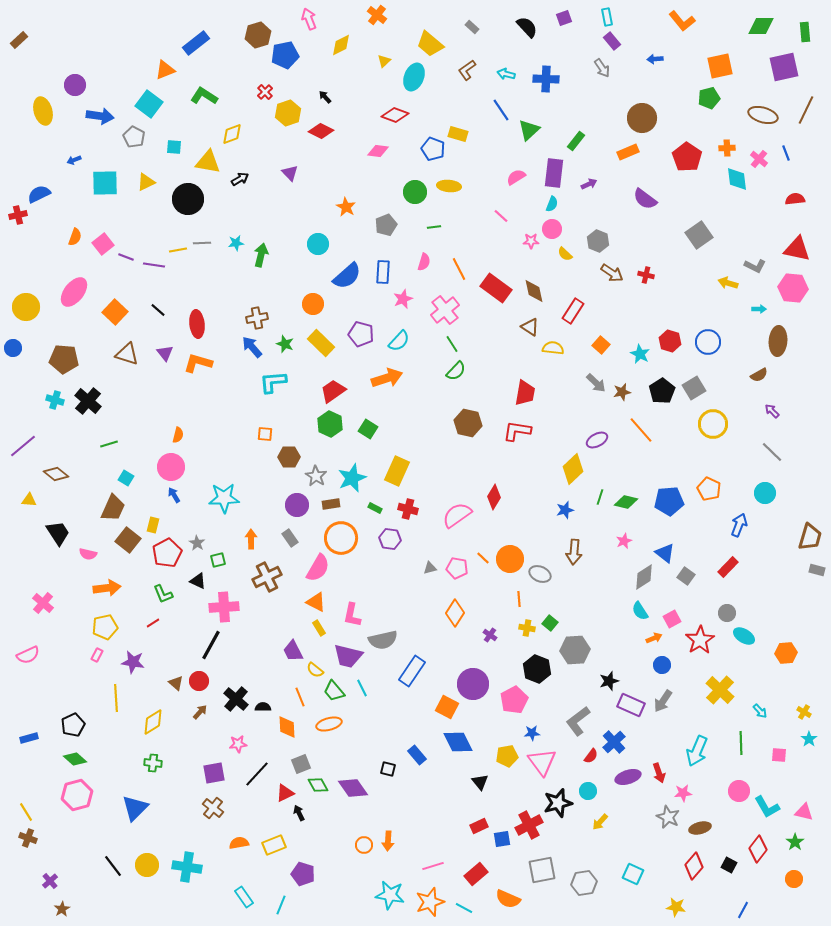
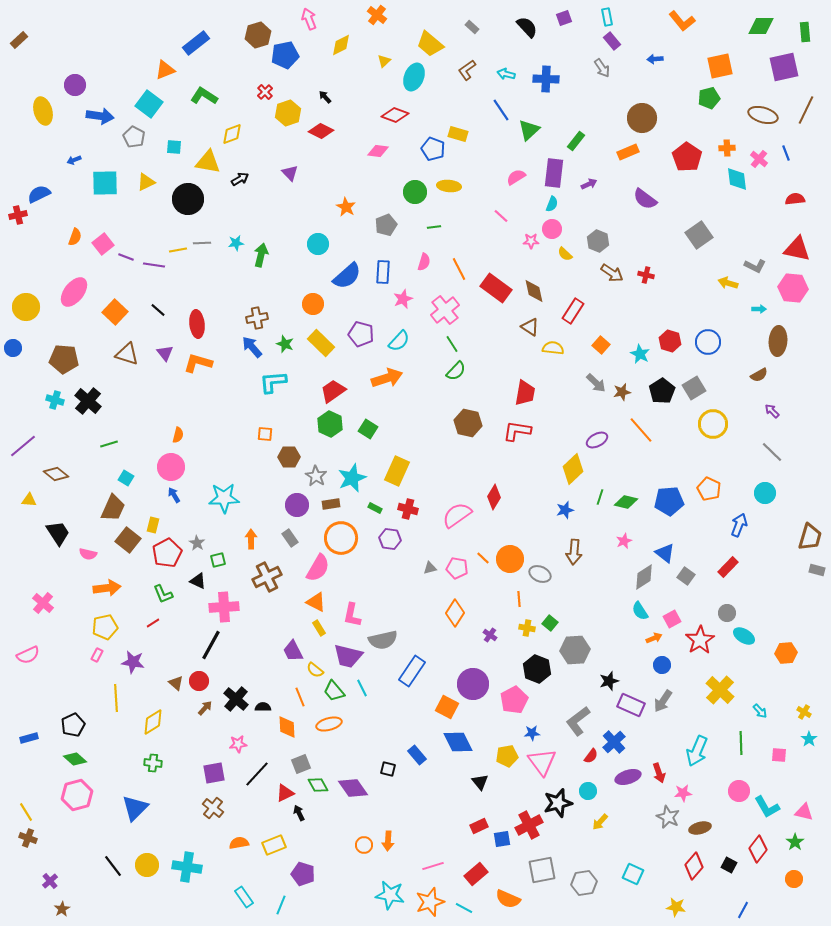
brown arrow at (200, 712): moved 5 px right, 4 px up
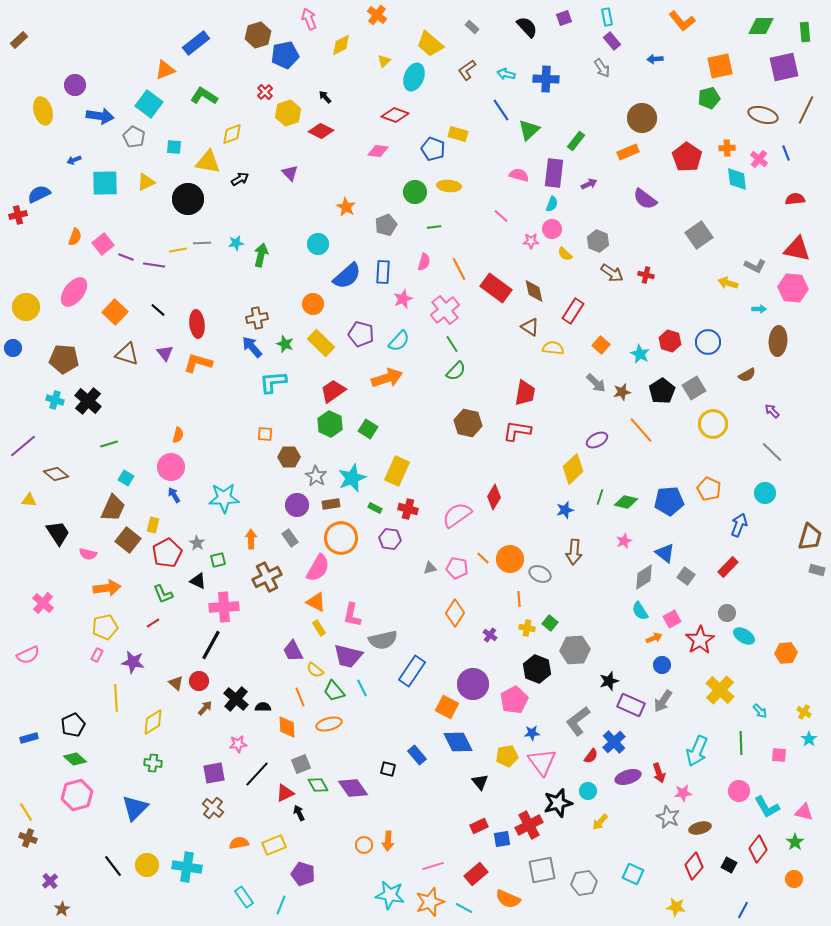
pink semicircle at (516, 177): moved 3 px right, 2 px up; rotated 48 degrees clockwise
brown semicircle at (759, 375): moved 12 px left
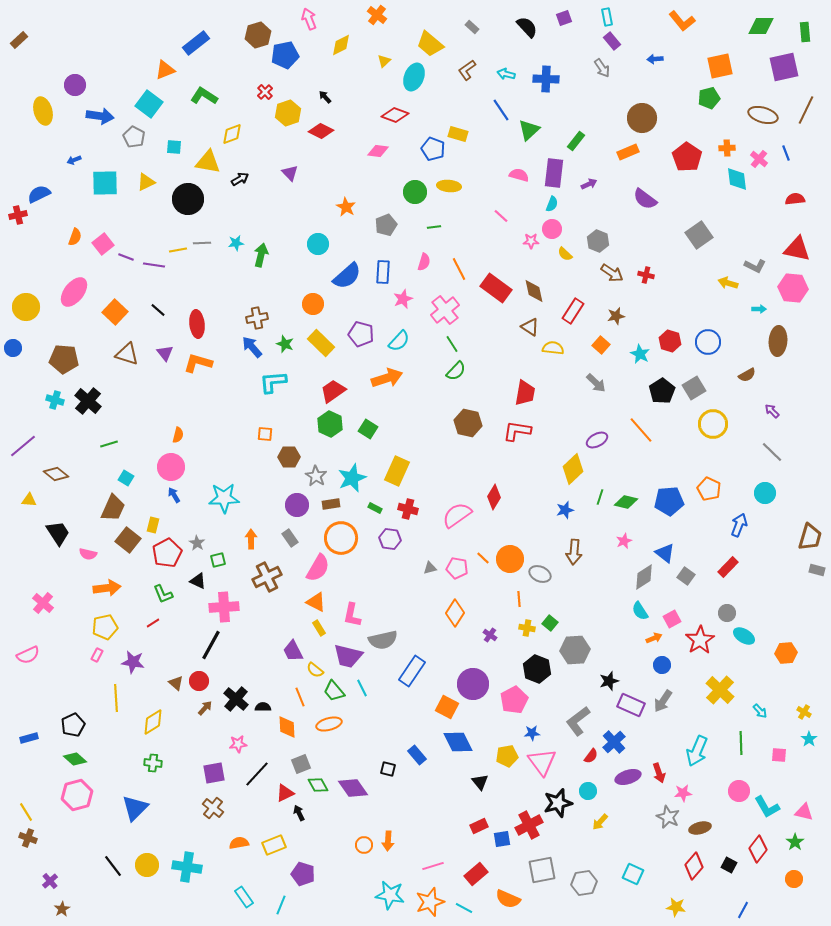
brown star at (622, 392): moved 6 px left, 76 px up
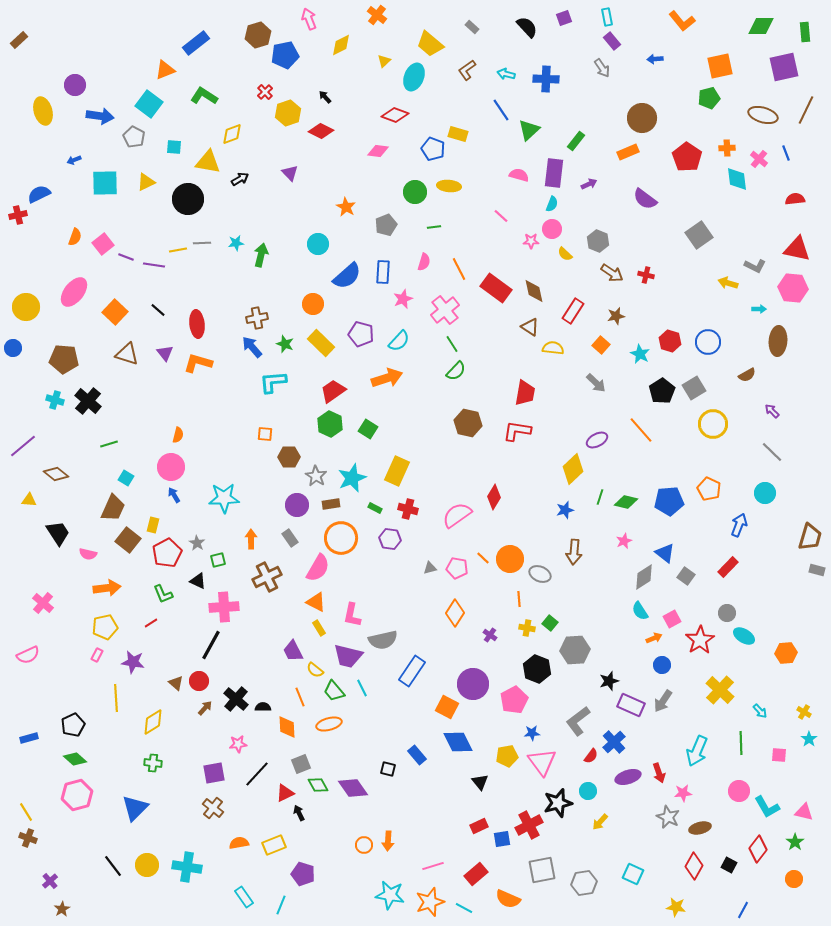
red line at (153, 623): moved 2 px left
red diamond at (694, 866): rotated 12 degrees counterclockwise
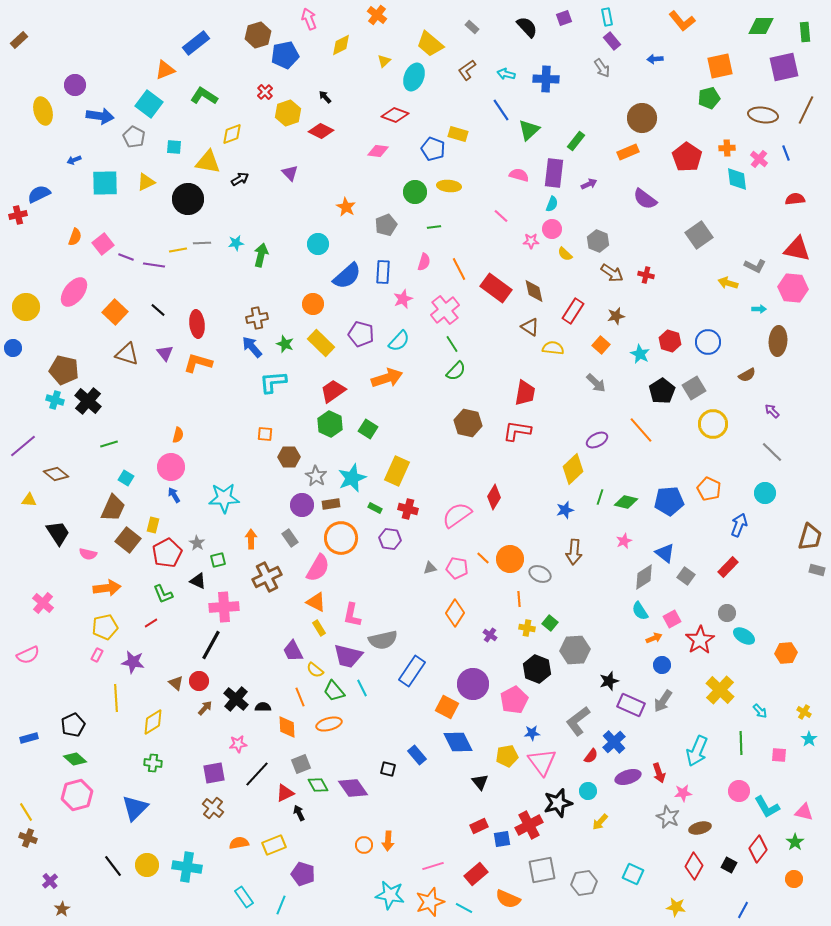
brown ellipse at (763, 115): rotated 8 degrees counterclockwise
brown pentagon at (64, 359): moved 11 px down; rotated 8 degrees clockwise
purple circle at (297, 505): moved 5 px right
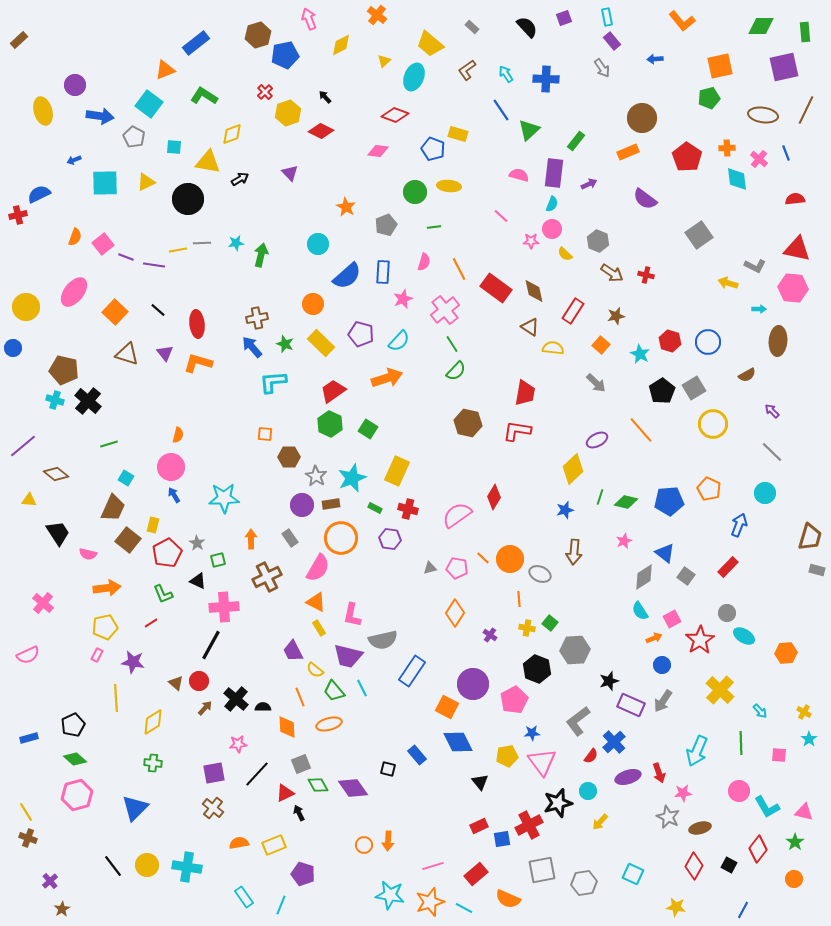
cyan arrow at (506, 74): rotated 42 degrees clockwise
